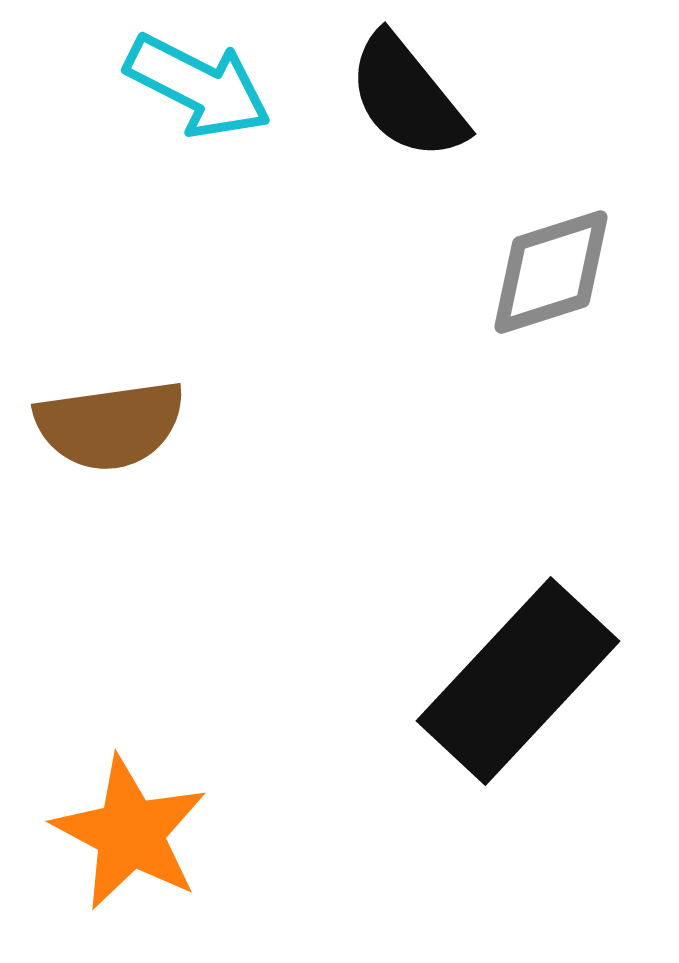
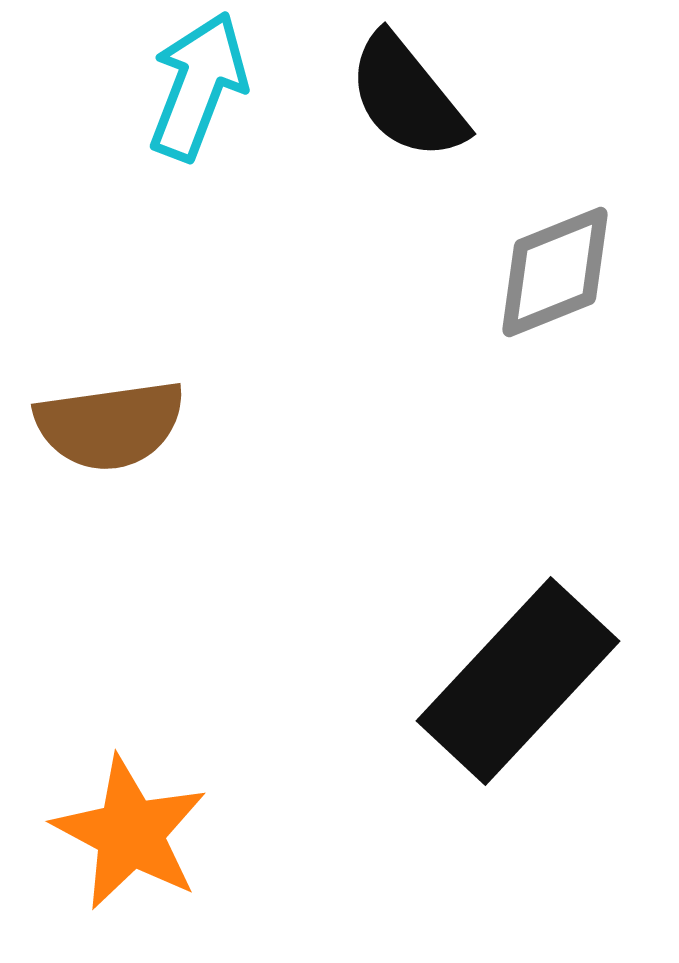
cyan arrow: rotated 96 degrees counterclockwise
gray diamond: moved 4 px right; rotated 4 degrees counterclockwise
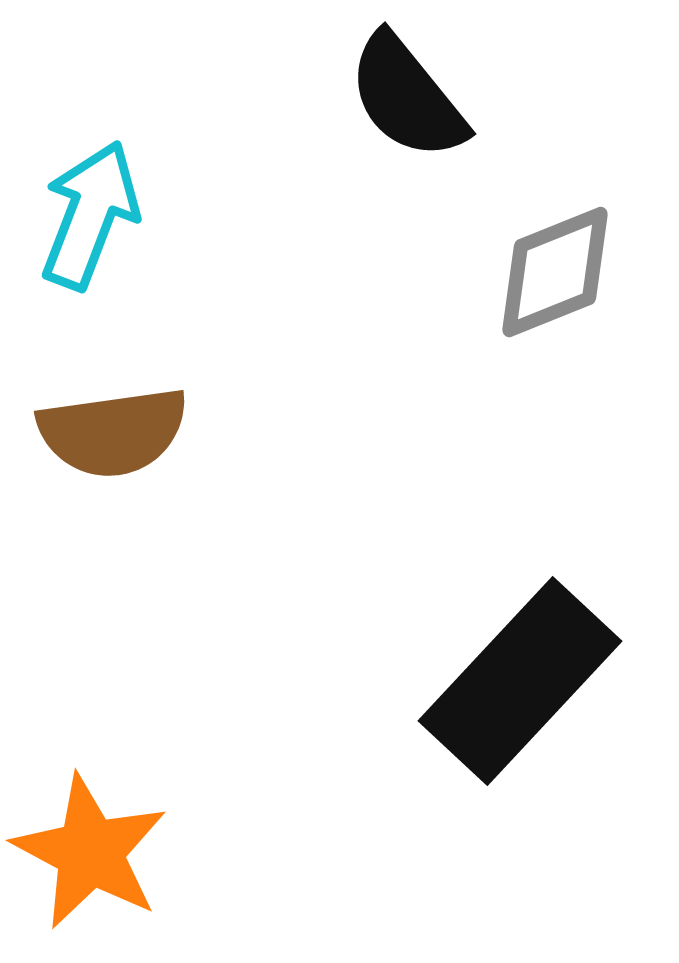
cyan arrow: moved 108 px left, 129 px down
brown semicircle: moved 3 px right, 7 px down
black rectangle: moved 2 px right
orange star: moved 40 px left, 19 px down
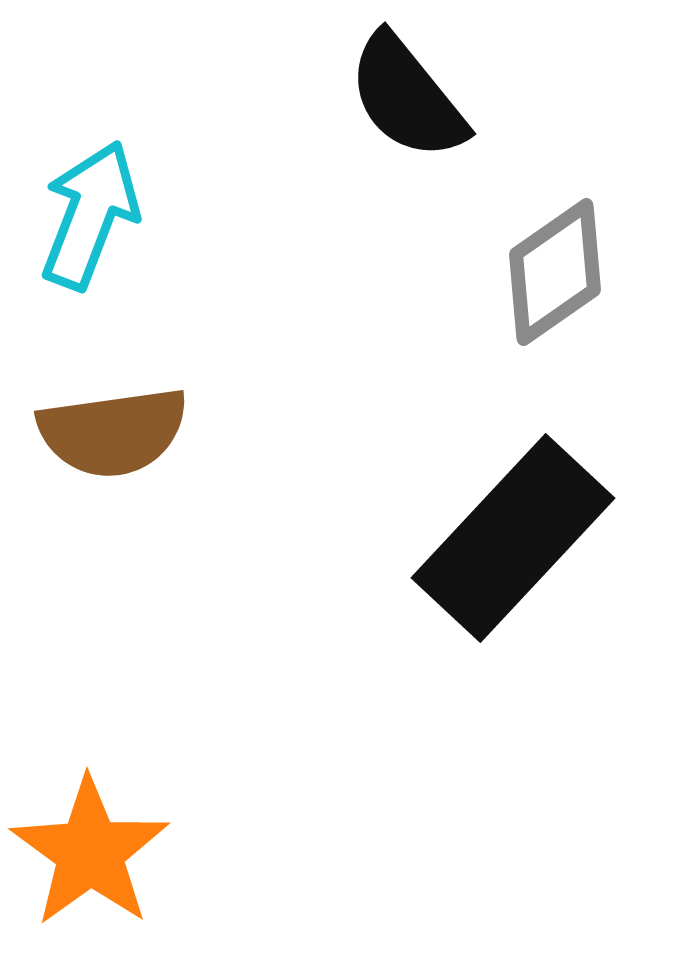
gray diamond: rotated 13 degrees counterclockwise
black rectangle: moved 7 px left, 143 px up
orange star: rotated 8 degrees clockwise
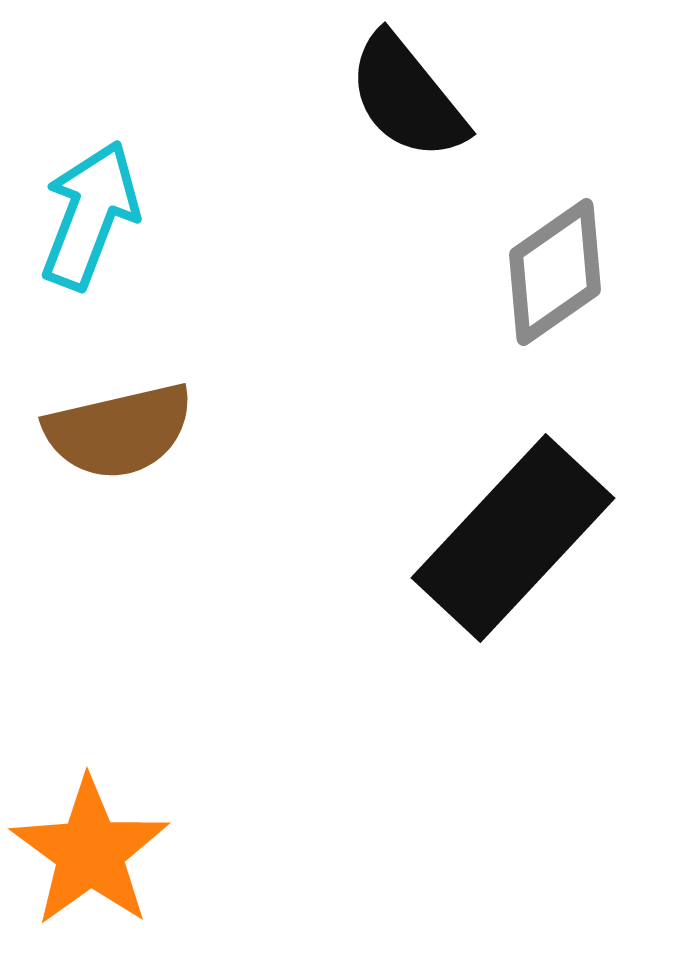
brown semicircle: moved 6 px right, 1 px up; rotated 5 degrees counterclockwise
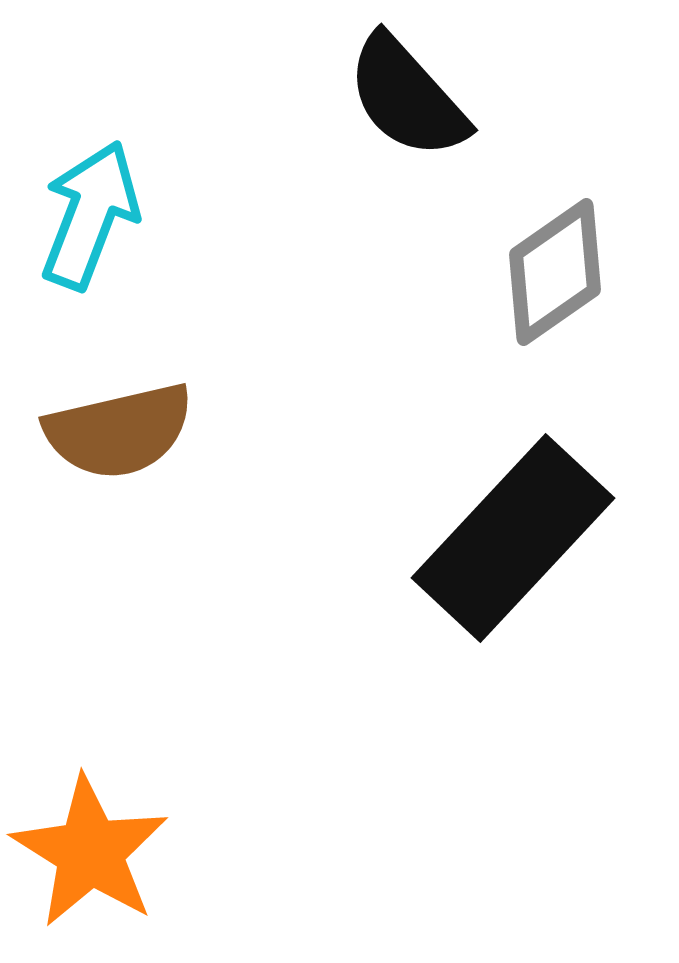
black semicircle: rotated 3 degrees counterclockwise
orange star: rotated 4 degrees counterclockwise
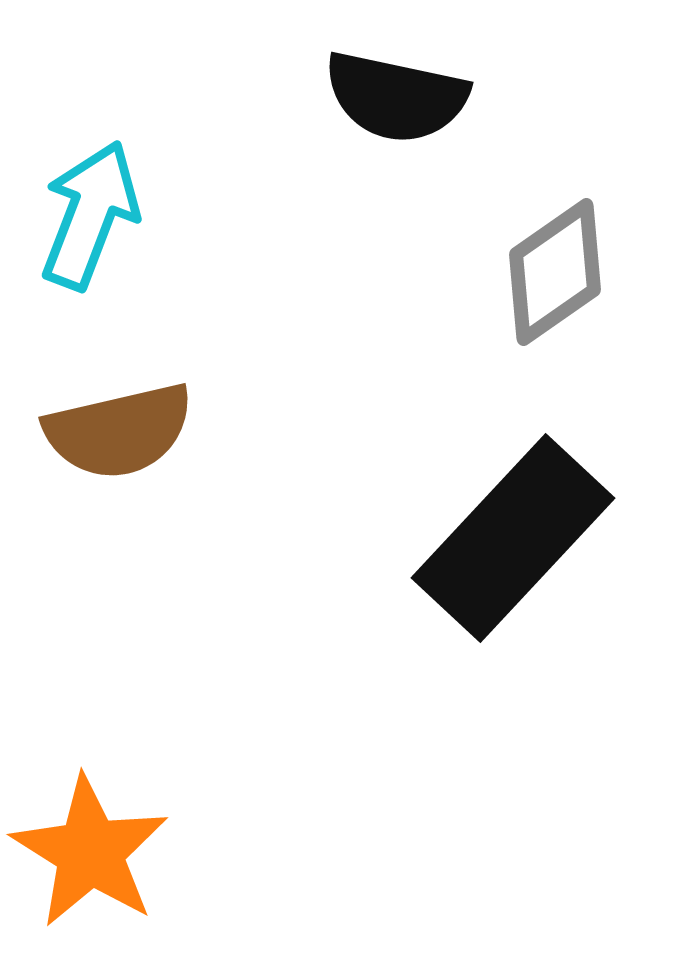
black semicircle: moved 11 px left; rotated 36 degrees counterclockwise
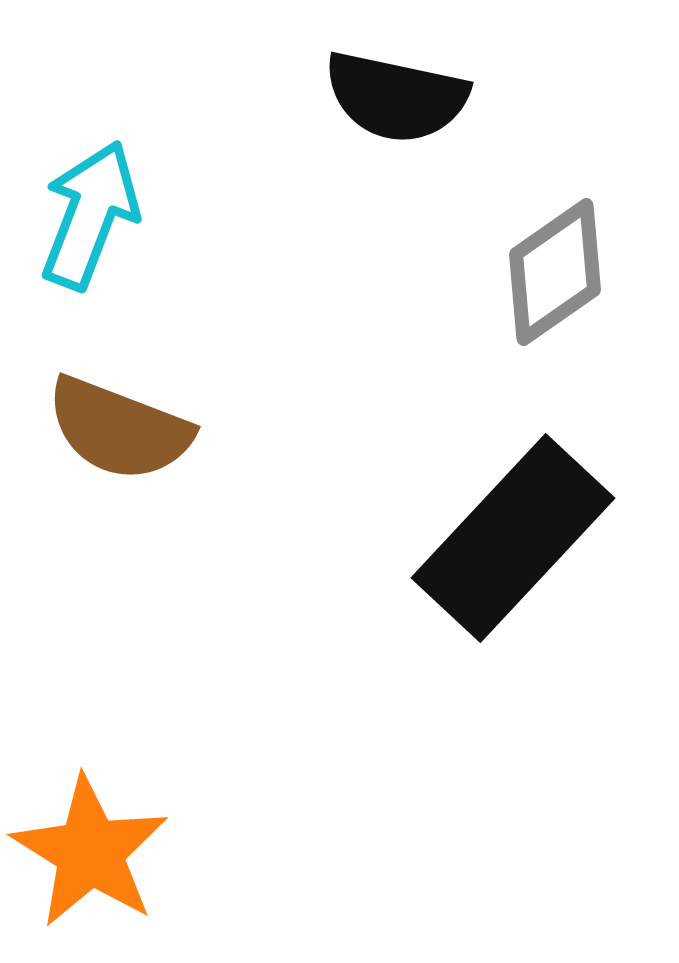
brown semicircle: moved 2 px up; rotated 34 degrees clockwise
